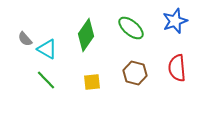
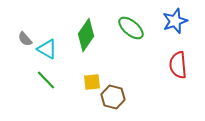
red semicircle: moved 1 px right, 3 px up
brown hexagon: moved 22 px left, 24 px down
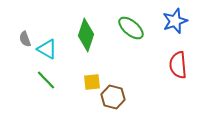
green diamond: rotated 16 degrees counterclockwise
gray semicircle: rotated 21 degrees clockwise
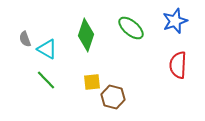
red semicircle: rotated 8 degrees clockwise
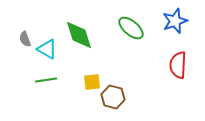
green diamond: moved 7 px left; rotated 36 degrees counterclockwise
green line: rotated 55 degrees counterclockwise
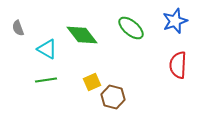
green diamond: moved 3 px right; rotated 20 degrees counterclockwise
gray semicircle: moved 7 px left, 11 px up
yellow square: rotated 18 degrees counterclockwise
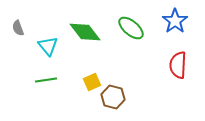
blue star: rotated 15 degrees counterclockwise
green diamond: moved 3 px right, 3 px up
cyan triangle: moved 1 px right, 3 px up; rotated 20 degrees clockwise
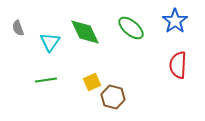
green diamond: rotated 12 degrees clockwise
cyan triangle: moved 2 px right, 4 px up; rotated 15 degrees clockwise
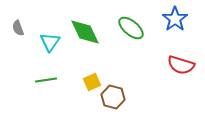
blue star: moved 2 px up
red semicircle: moved 3 px right; rotated 76 degrees counterclockwise
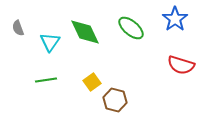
yellow square: rotated 12 degrees counterclockwise
brown hexagon: moved 2 px right, 3 px down
